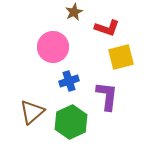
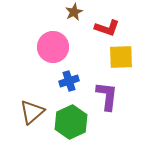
yellow square: rotated 12 degrees clockwise
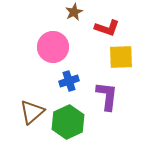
green hexagon: moved 3 px left
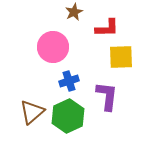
red L-shape: rotated 20 degrees counterclockwise
green hexagon: moved 6 px up
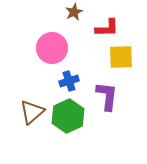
pink circle: moved 1 px left, 1 px down
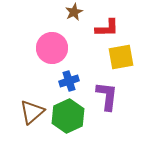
yellow square: rotated 8 degrees counterclockwise
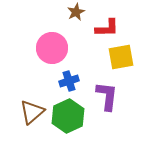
brown star: moved 2 px right
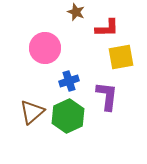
brown star: rotated 24 degrees counterclockwise
pink circle: moved 7 px left
